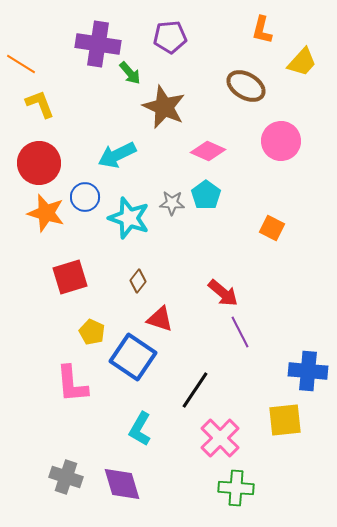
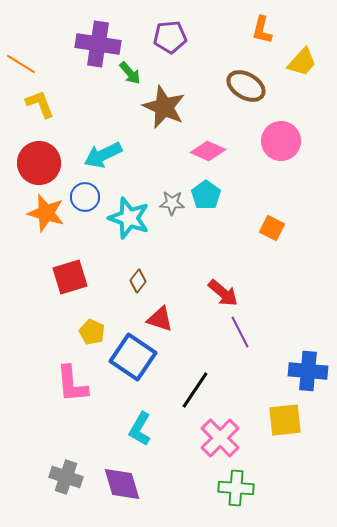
cyan arrow: moved 14 px left
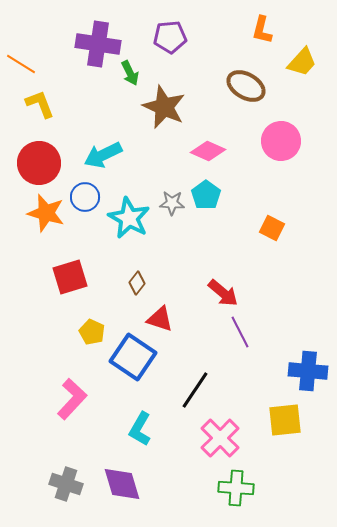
green arrow: rotated 15 degrees clockwise
cyan star: rotated 9 degrees clockwise
brown diamond: moved 1 px left, 2 px down
pink L-shape: moved 15 px down; rotated 132 degrees counterclockwise
gray cross: moved 7 px down
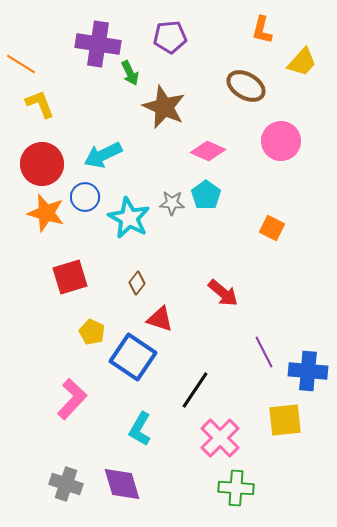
red circle: moved 3 px right, 1 px down
purple line: moved 24 px right, 20 px down
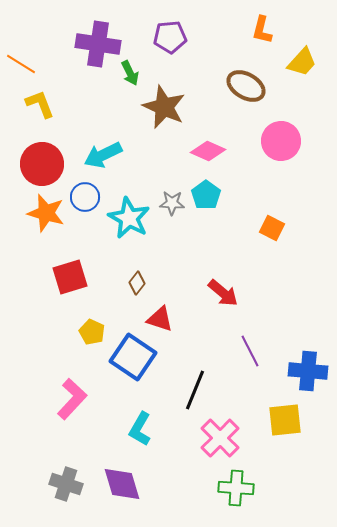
purple line: moved 14 px left, 1 px up
black line: rotated 12 degrees counterclockwise
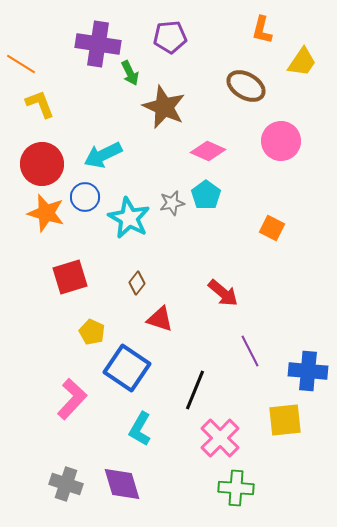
yellow trapezoid: rotated 8 degrees counterclockwise
gray star: rotated 15 degrees counterclockwise
blue square: moved 6 px left, 11 px down
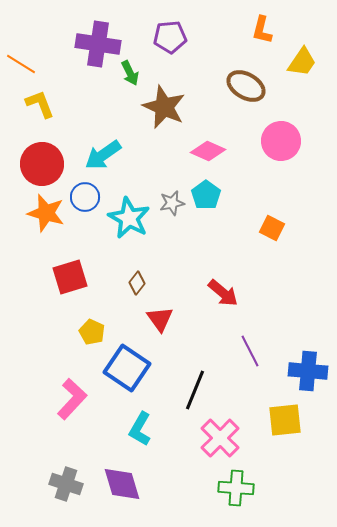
cyan arrow: rotated 9 degrees counterclockwise
red triangle: rotated 36 degrees clockwise
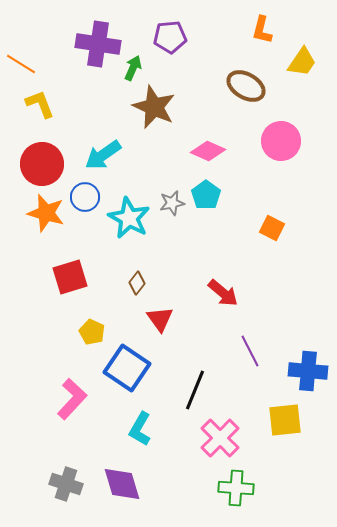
green arrow: moved 3 px right, 5 px up; rotated 130 degrees counterclockwise
brown star: moved 10 px left
